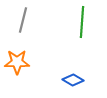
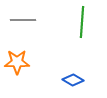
gray line: rotated 75 degrees clockwise
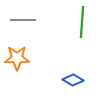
orange star: moved 4 px up
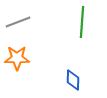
gray line: moved 5 px left, 2 px down; rotated 20 degrees counterclockwise
blue diamond: rotated 60 degrees clockwise
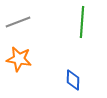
orange star: moved 2 px right, 1 px down; rotated 10 degrees clockwise
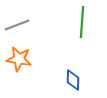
gray line: moved 1 px left, 3 px down
